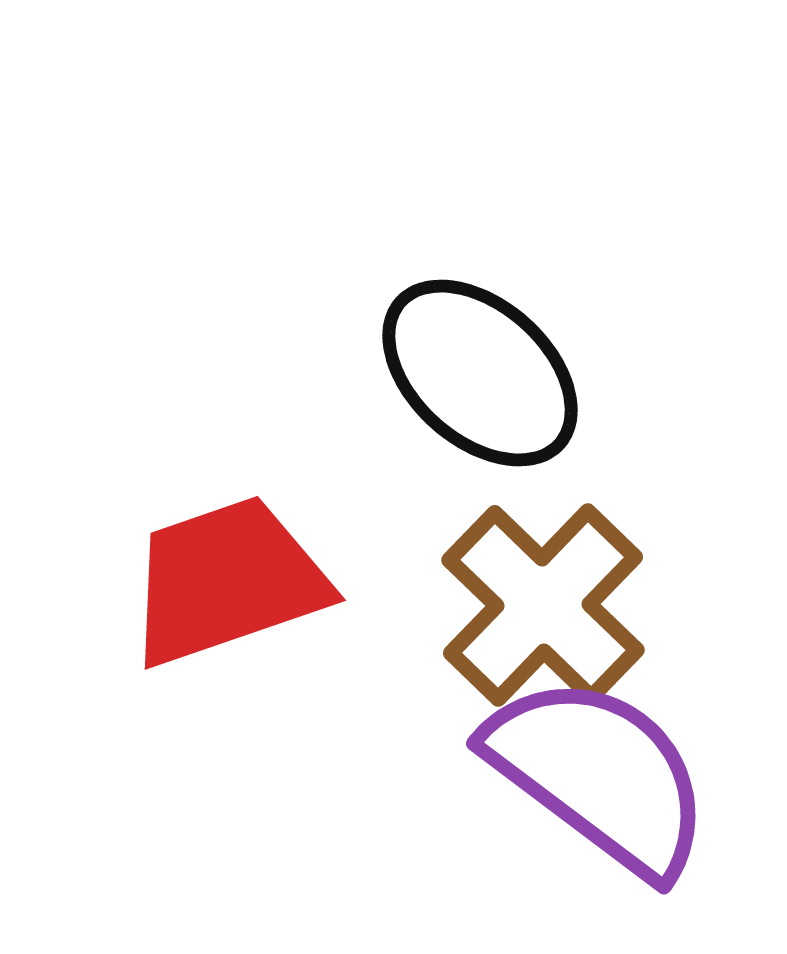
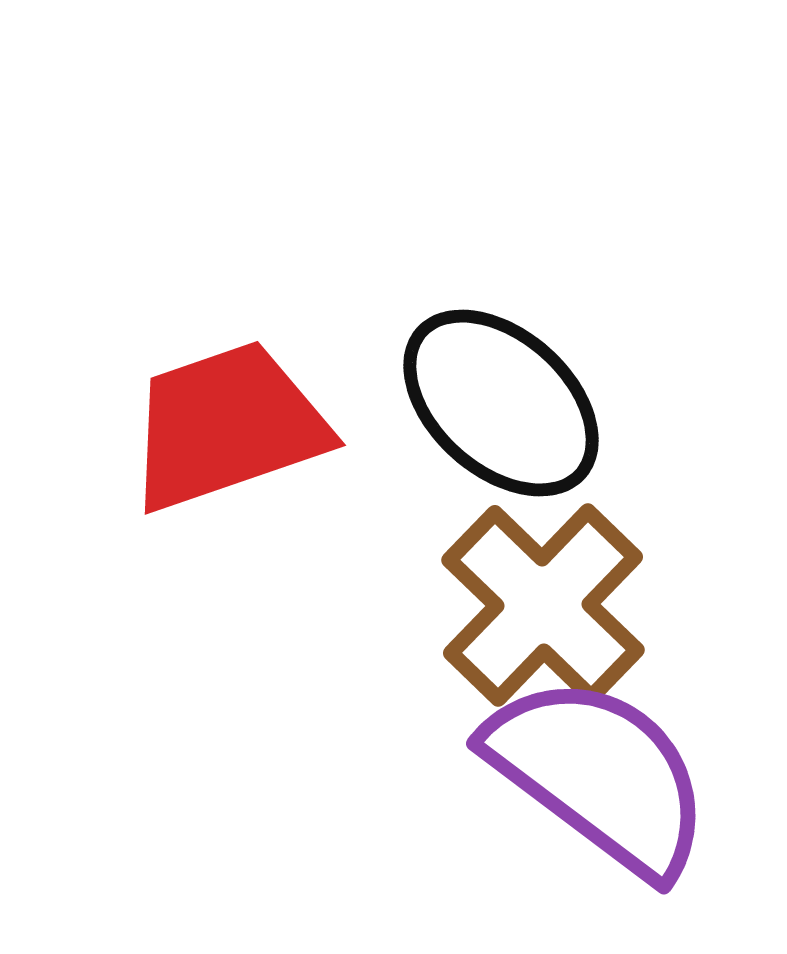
black ellipse: moved 21 px right, 30 px down
red trapezoid: moved 155 px up
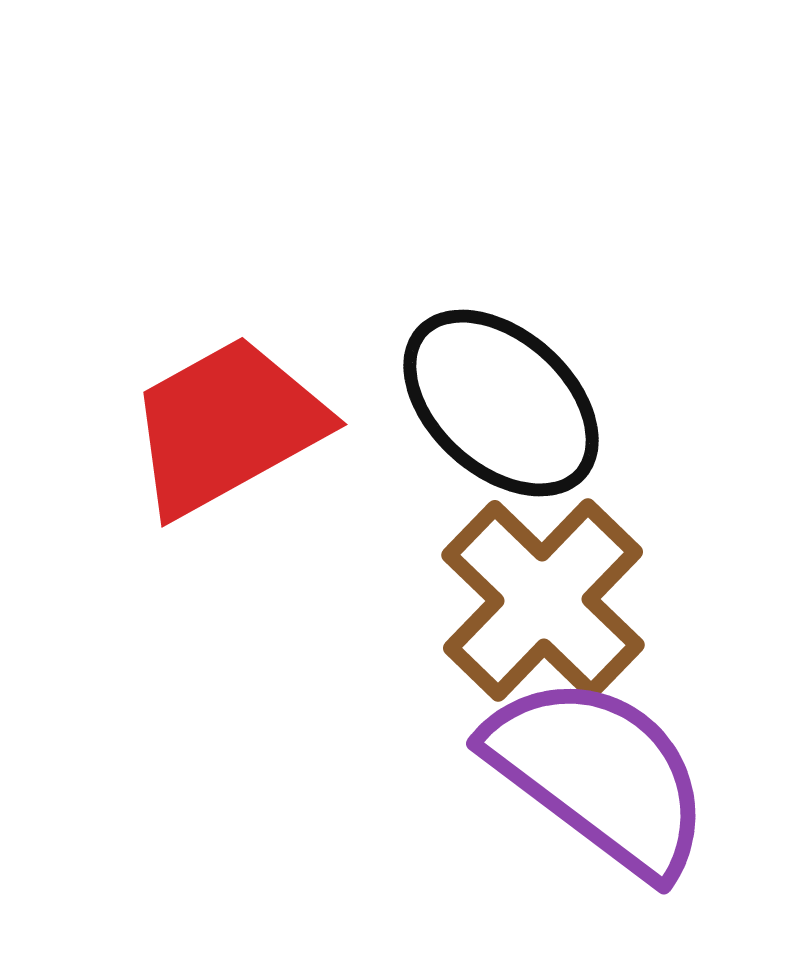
red trapezoid: rotated 10 degrees counterclockwise
brown cross: moved 5 px up
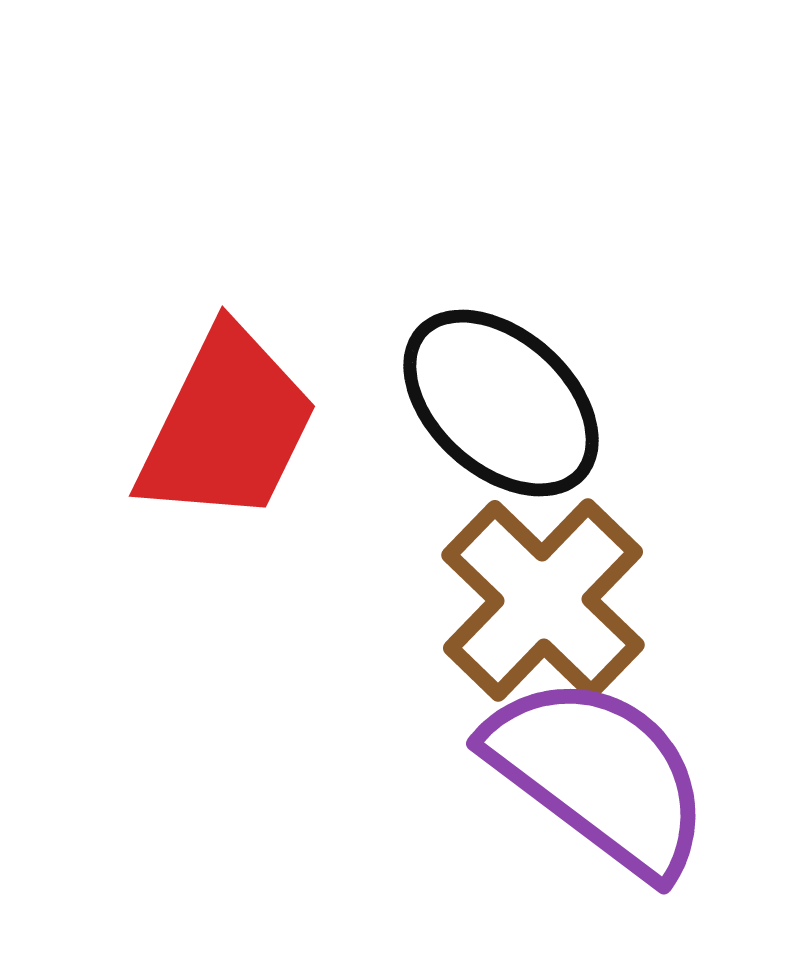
red trapezoid: rotated 145 degrees clockwise
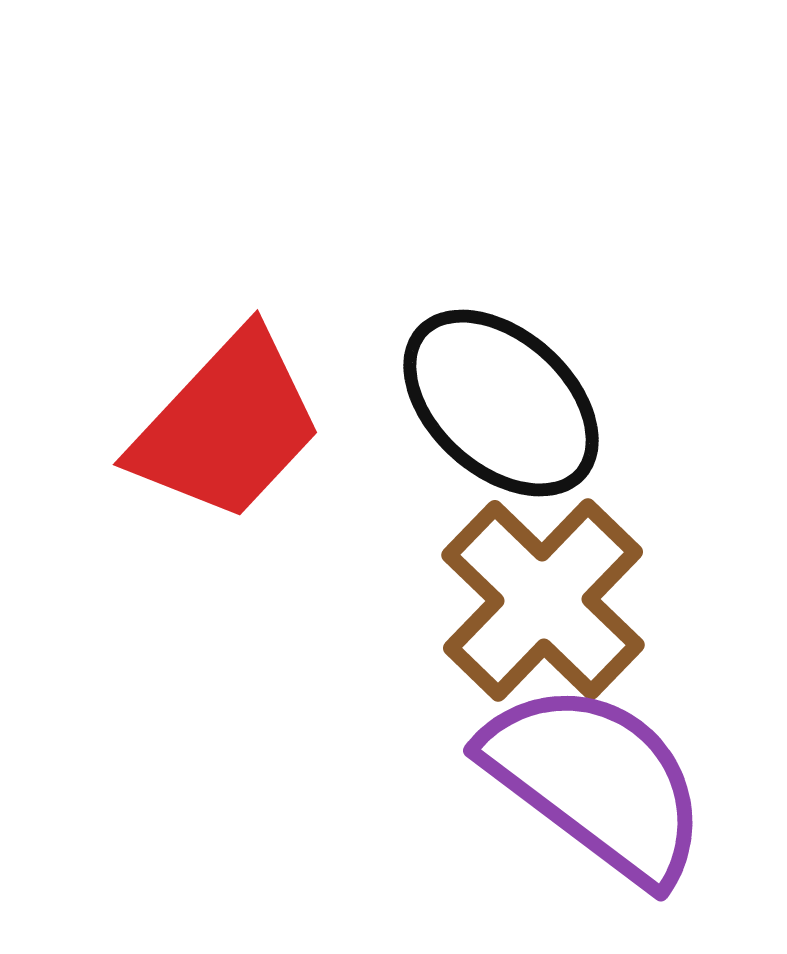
red trapezoid: rotated 17 degrees clockwise
purple semicircle: moved 3 px left, 7 px down
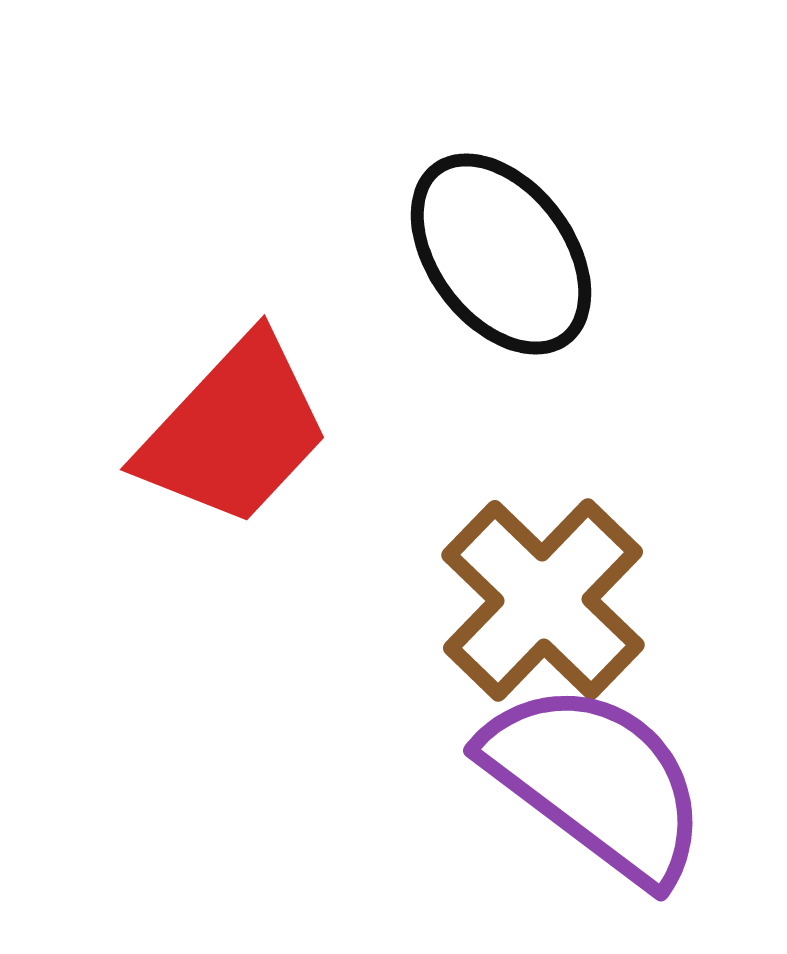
black ellipse: moved 149 px up; rotated 11 degrees clockwise
red trapezoid: moved 7 px right, 5 px down
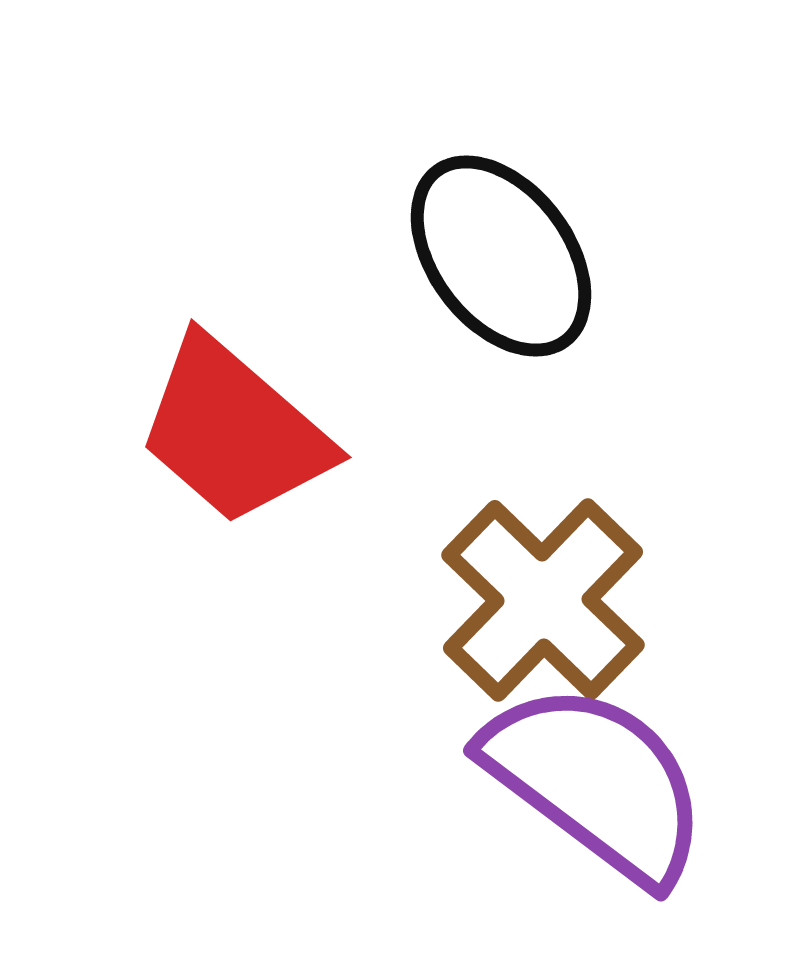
black ellipse: moved 2 px down
red trapezoid: rotated 88 degrees clockwise
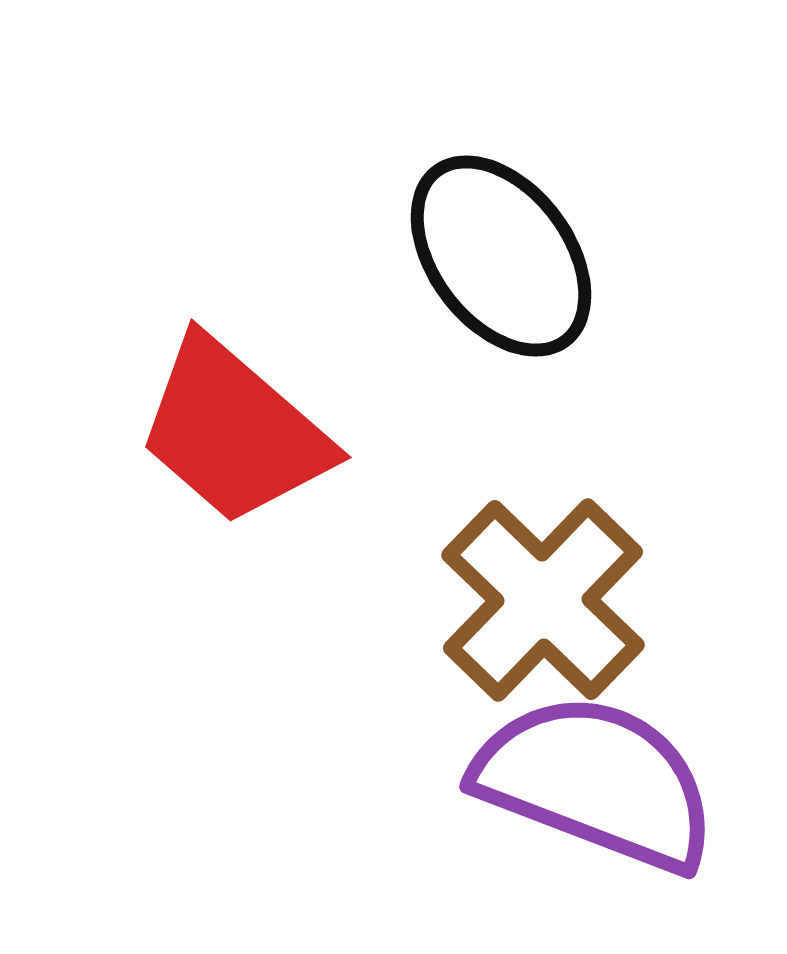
purple semicircle: rotated 16 degrees counterclockwise
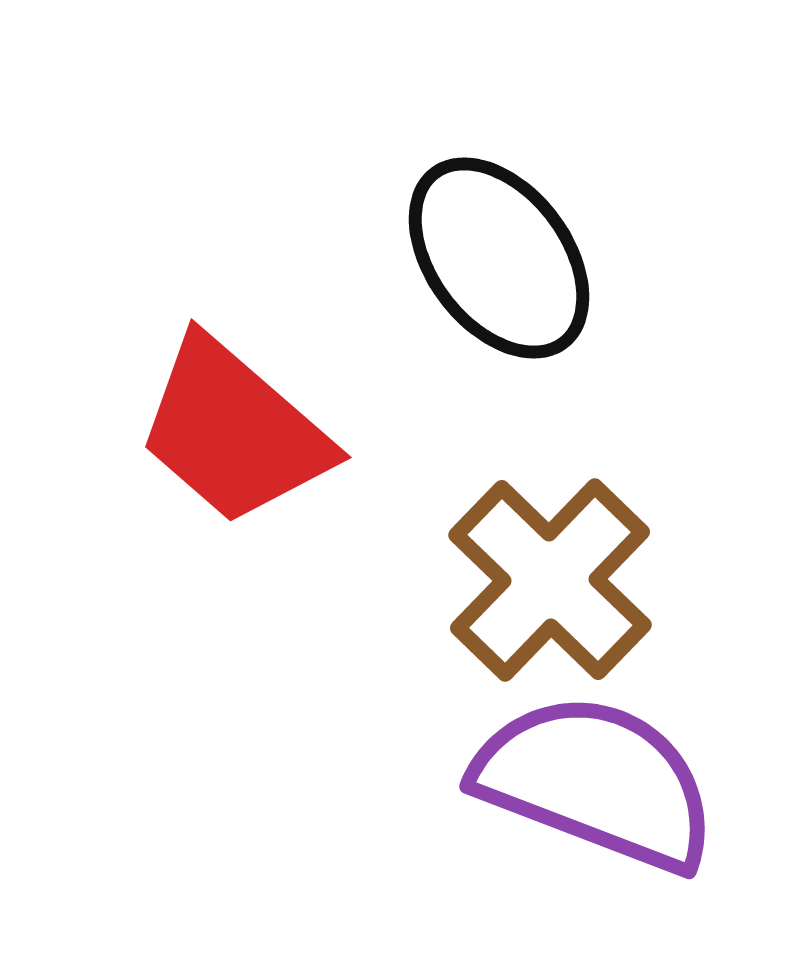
black ellipse: moved 2 px left, 2 px down
brown cross: moved 7 px right, 20 px up
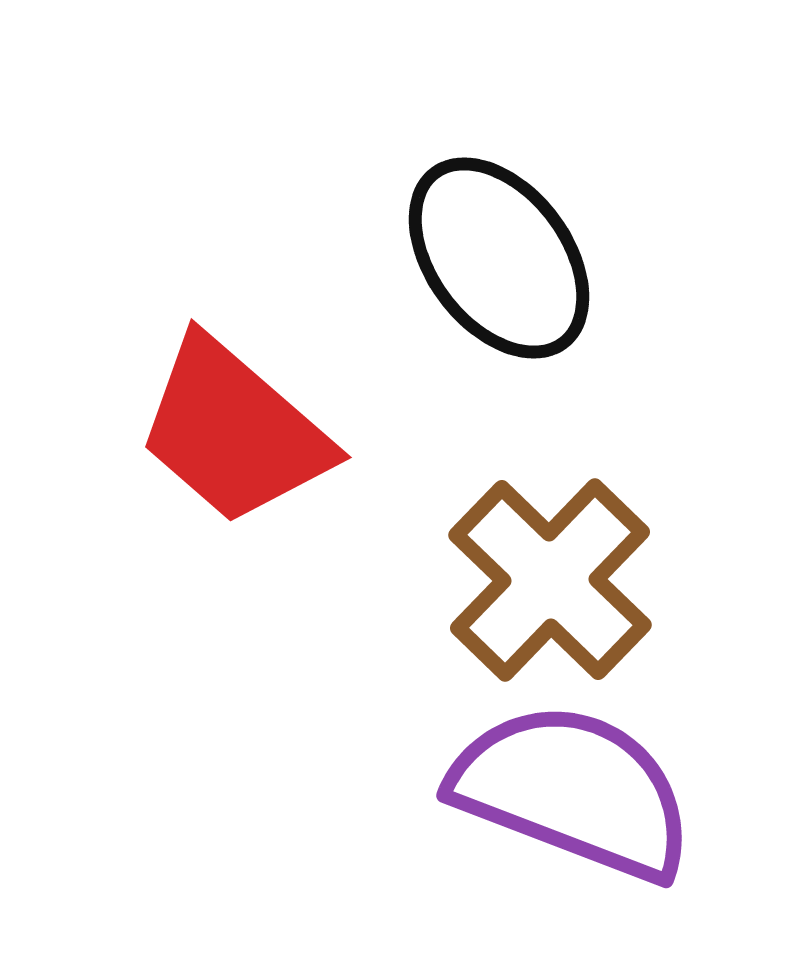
purple semicircle: moved 23 px left, 9 px down
